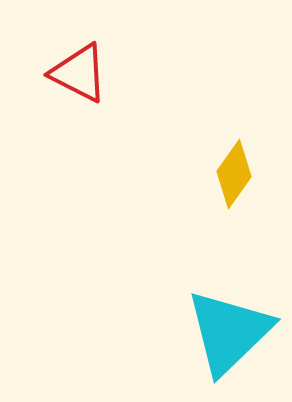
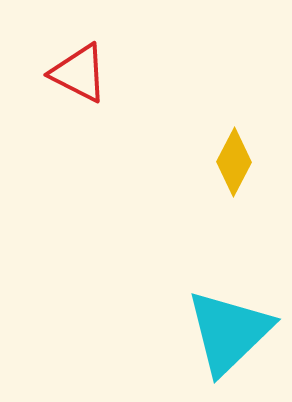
yellow diamond: moved 12 px up; rotated 8 degrees counterclockwise
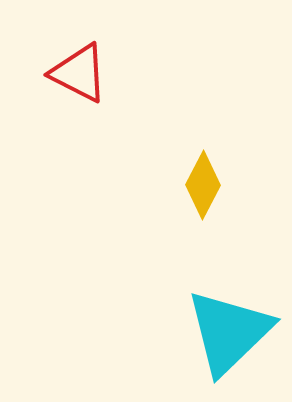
yellow diamond: moved 31 px left, 23 px down
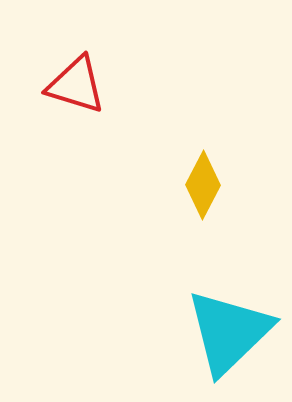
red triangle: moved 3 px left, 12 px down; rotated 10 degrees counterclockwise
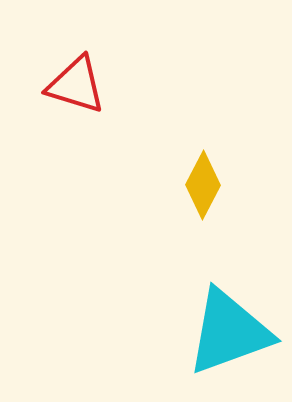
cyan triangle: rotated 24 degrees clockwise
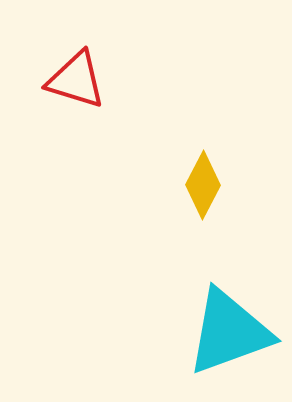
red triangle: moved 5 px up
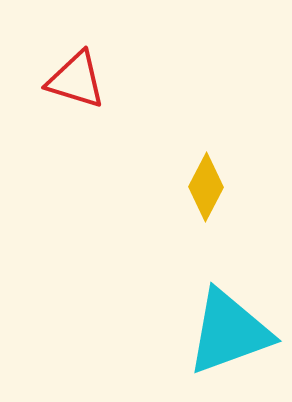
yellow diamond: moved 3 px right, 2 px down
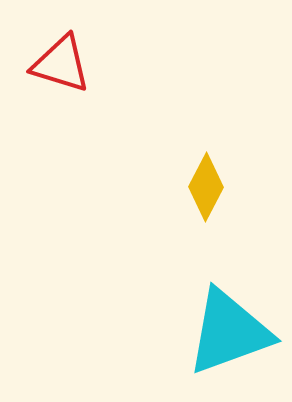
red triangle: moved 15 px left, 16 px up
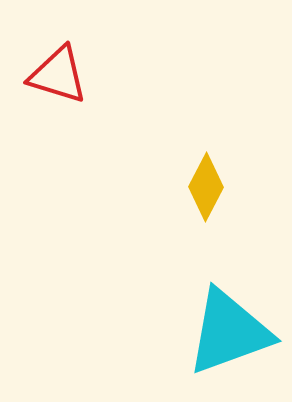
red triangle: moved 3 px left, 11 px down
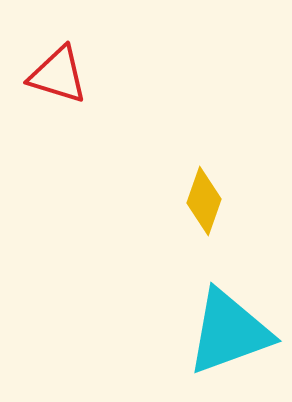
yellow diamond: moved 2 px left, 14 px down; rotated 8 degrees counterclockwise
